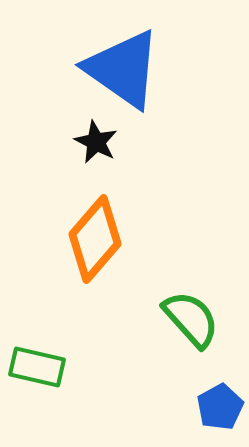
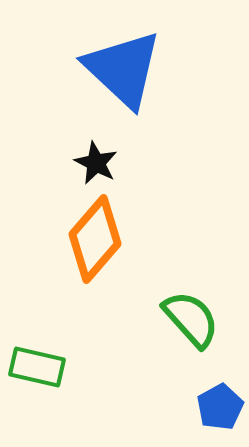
blue triangle: rotated 8 degrees clockwise
black star: moved 21 px down
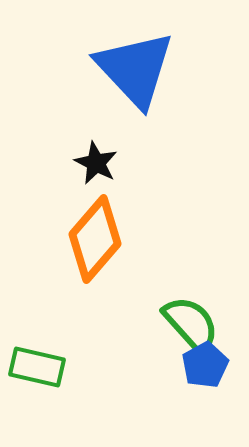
blue triangle: moved 12 px right; rotated 4 degrees clockwise
green semicircle: moved 5 px down
blue pentagon: moved 15 px left, 42 px up
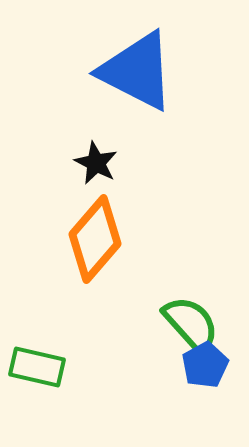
blue triangle: moved 2 px right, 2 px down; rotated 20 degrees counterclockwise
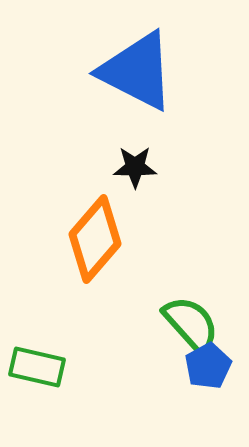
black star: moved 39 px right, 4 px down; rotated 27 degrees counterclockwise
blue pentagon: moved 3 px right, 1 px down
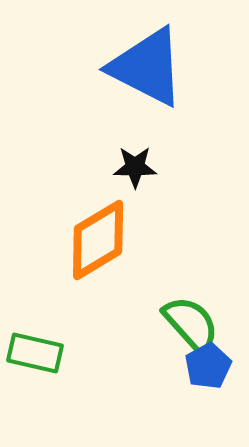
blue triangle: moved 10 px right, 4 px up
orange diamond: moved 3 px right, 1 px down; rotated 18 degrees clockwise
green rectangle: moved 2 px left, 14 px up
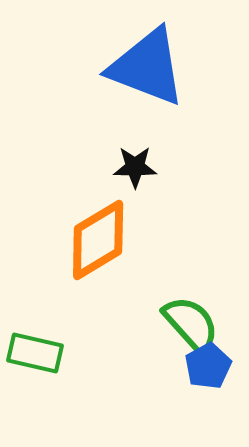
blue triangle: rotated 6 degrees counterclockwise
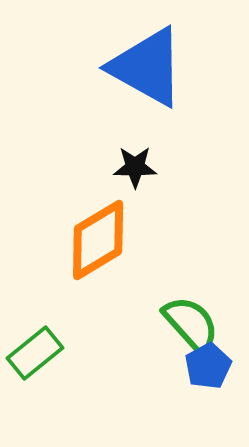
blue triangle: rotated 8 degrees clockwise
green rectangle: rotated 52 degrees counterclockwise
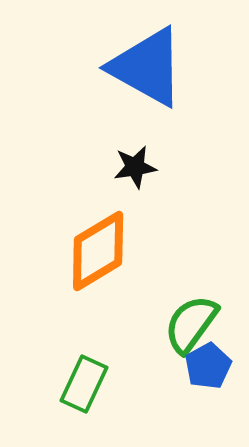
black star: rotated 9 degrees counterclockwise
orange diamond: moved 11 px down
green semicircle: rotated 102 degrees counterclockwise
green rectangle: moved 49 px right, 31 px down; rotated 26 degrees counterclockwise
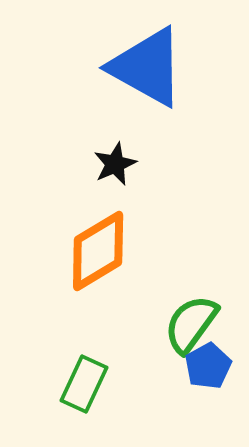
black star: moved 20 px left, 3 px up; rotated 15 degrees counterclockwise
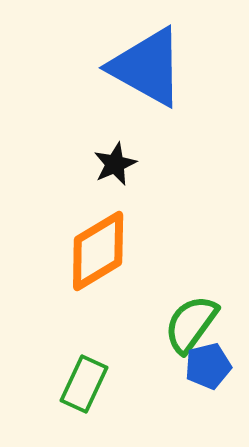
blue pentagon: rotated 15 degrees clockwise
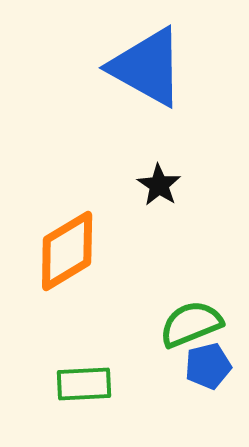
black star: moved 44 px right, 21 px down; rotated 15 degrees counterclockwise
orange diamond: moved 31 px left
green semicircle: rotated 32 degrees clockwise
green rectangle: rotated 62 degrees clockwise
